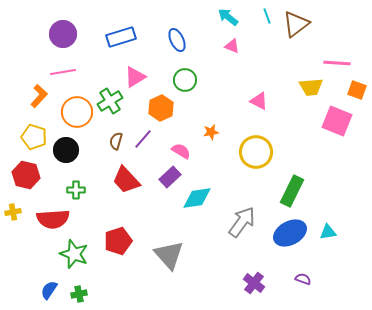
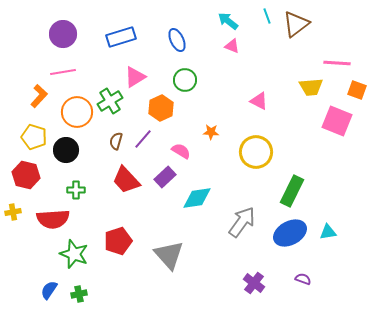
cyan arrow at (228, 17): moved 4 px down
orange star at (211, 132): rotated 14 degrees clockwise
purple rectangle at (170, 177): moved 5 px left
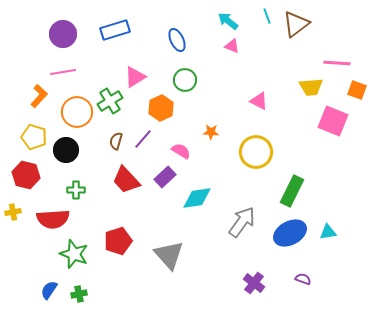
blue rectangle at (121, 37): moved 6 px left, 7 px up
pink square at (337, 121): moved 4 px left
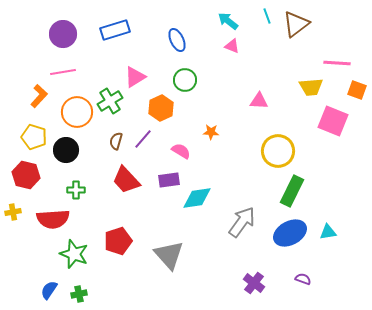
pink triangle at (259, 101): rotated 24 degrees counterclockwise
yellow circle at (256, 152): moved 22 px right, 1 px up
purple rectangle at (165, 177): moved 4 px right, 3 px down; rotated 35 degrees clockwise
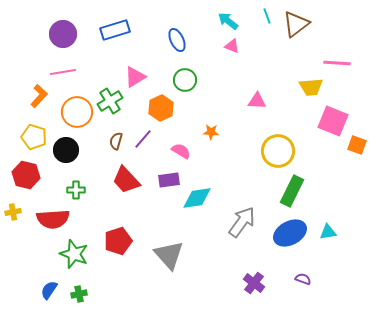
orange square at (357, 90): moved 55 px down
pink triangle at (259, 101): moved 2 px left
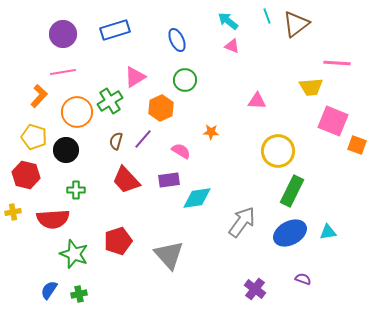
purple cross at (254, 283): moved 1 px right, 6 px down
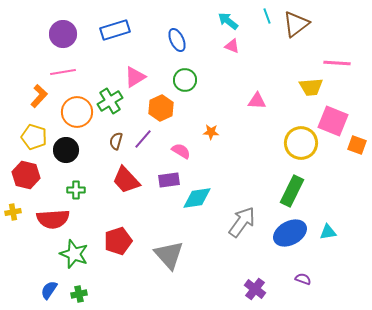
yellow circle at (278, 151): moved 23 px right, 8 px up
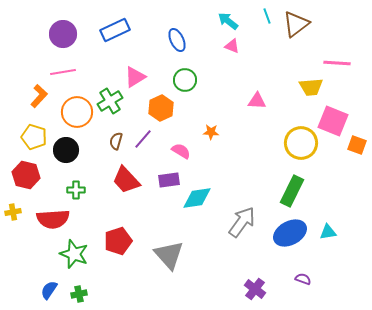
blue rectangle at (115, 30): rotated 8 degrees counterclockwise
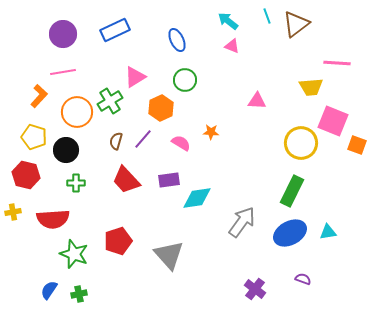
pink semicircle at (181, 151): moved 8 px up
green cross at (76, 190): moved 7 px up
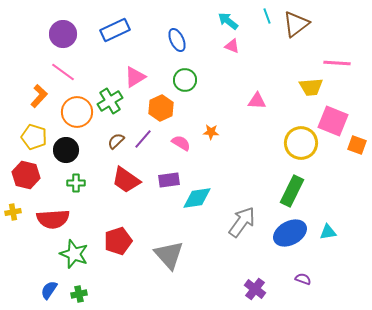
pink line at (63, 72): rotated 45 degrees clockwise
brown semicircle at (116, 141): rotated 30 degrees clockwise
red trapezoid at (126, 180): rotated 12 degrees counterclockwise
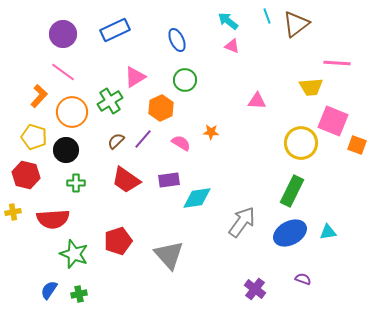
orange circle at (77, 112): moved 5 px left
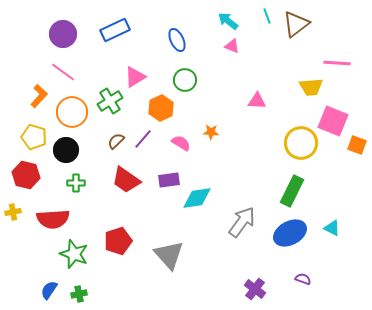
cyan triangle at (328, 232): moved 4 px right, 4 px up; rotated 36 degrees clockwise
